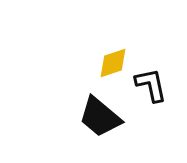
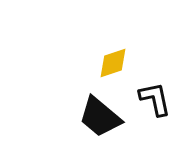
black L-shape: moved 4 px right, 14 px down
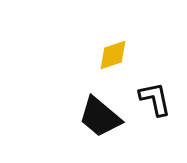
yellow diamond: moved 8 px up
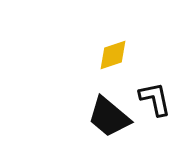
black trapezoid: moved 9 px right
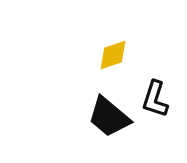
black L-shape: rotated 150 degrees counterclockwise
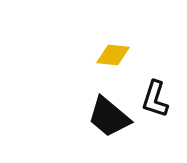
yellow diamond: rotated 24 degrees clockwise
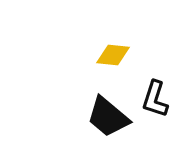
black trapezoid: moved 1 px left
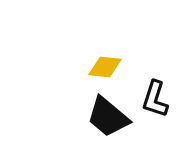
yellow diamond: moved 8 px left, 12 px down
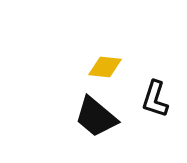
black trapezoid: moved 12 px left
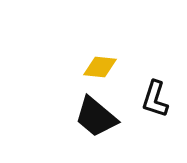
yellow diamond: moved 5 px left
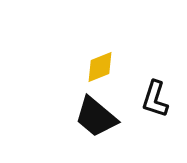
yellow diamond: rotated 28 degrees counterclockwise
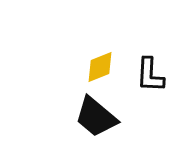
black L-shape: moved 5 px left, 24 px up; rotated 15 degrees counterclockwise
